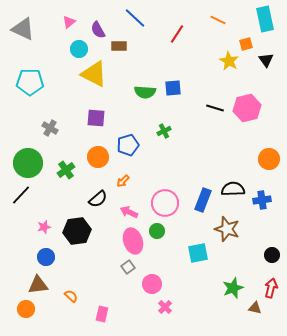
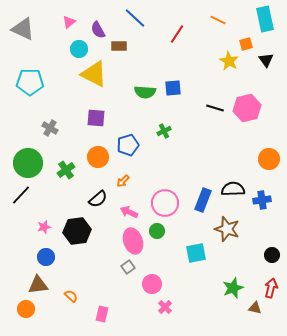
cyan square at (198, 253): moved 2 px left
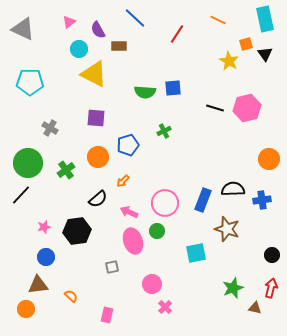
black triangle at (266, 60): moved 1 px left, 6 px up
gray square at (128, 267): moved 16 px left; rotated 24 degrees clockwise
pink rectangle at (102, 314): moved 5 px right, 1 px down
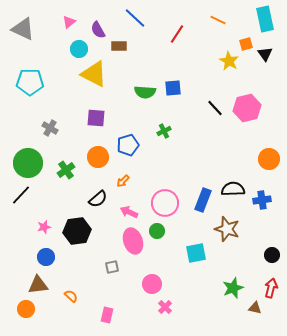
black line at (215, 108): rotated 30 degrees clockwise
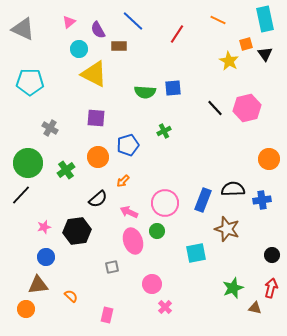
blue line at (135, 18): moved 2 px left, 3 px down
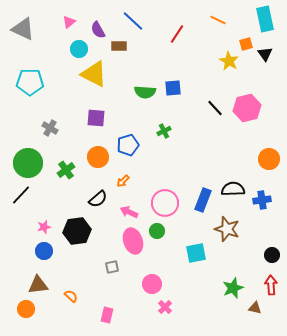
blue circle at (46, 257): moved 2 px left, 6 px up
red arrow at (271, 288): moved 3 px up; rotated 18 degrees counterclockwise
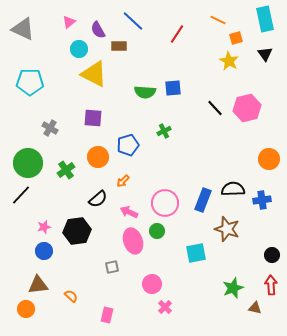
orange square at (246, 44): moved 10 px left, 6 px up
purple square at (96, 118): moved 3 px left
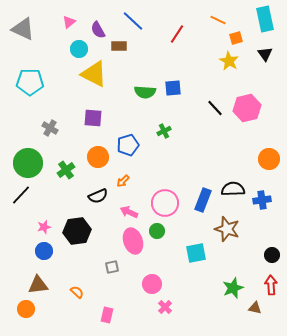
black semicircle at (98, 199): moved 3 px up; rotated 18 degrees clockwise
orange semicircle at (71, 296): moved 6 px right, 4 px up
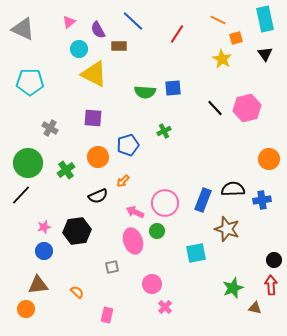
yellow star at (229, 61): moved 7 px left, 2 px up
pink arrow at (129, 212): moved 6 px right
black circle at (272, 255): moved 2 px right, 5 px down
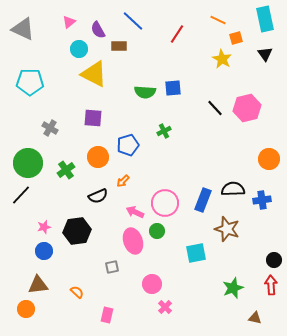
brown triangle at (255, 308): moved 10 px down
